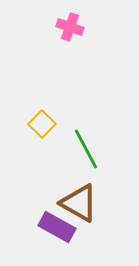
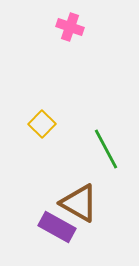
green line: moved 20 px right
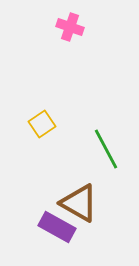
yellow square: rotated 12 degrees clockwise
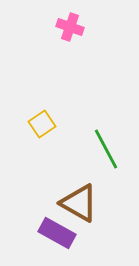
purple rectangle: moved 6 px down
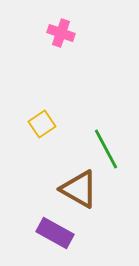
pink cross: moved 9 px left, 6 px down
brown triangle: moved 14 px up
purple rectangle: moved 2 px left
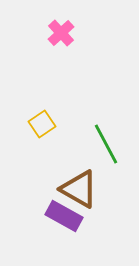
pink cross: rotated 28 degrees clockwise
green line: moved 5 px up
purple rectangle: moved 9 px right, 17 px up
